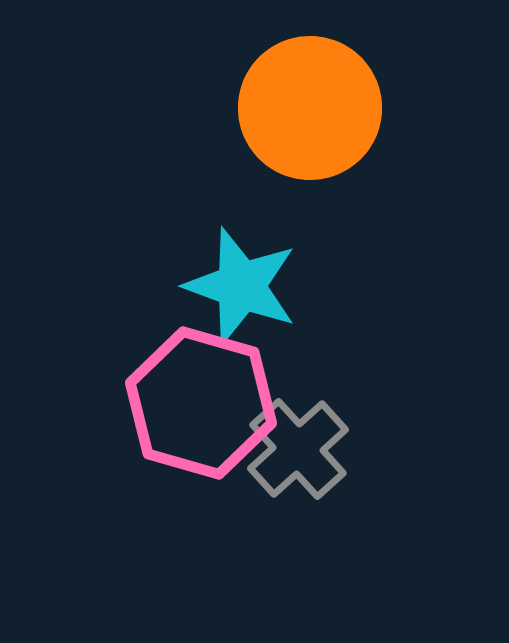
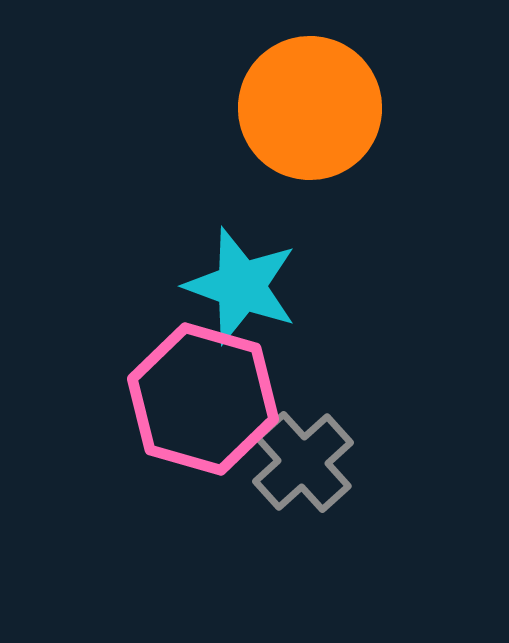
pink hexagon: moved 2 px right, 4 px up
gray cross: moved 5 px right, 13 px down
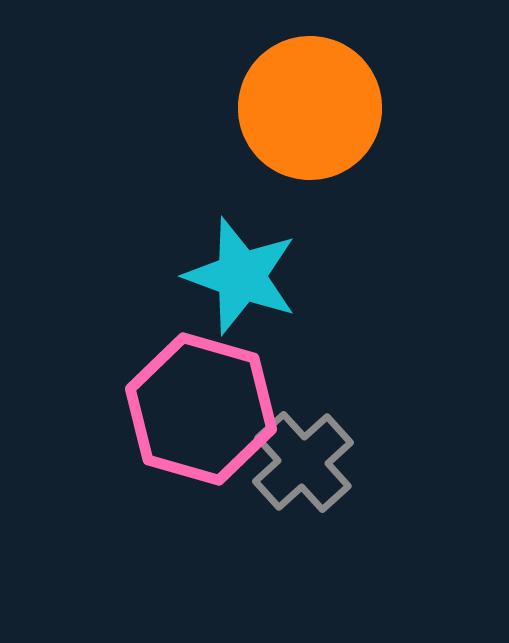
cyan star: moved 10 px up
pink hexagon: moved 2 px left, 10 px down
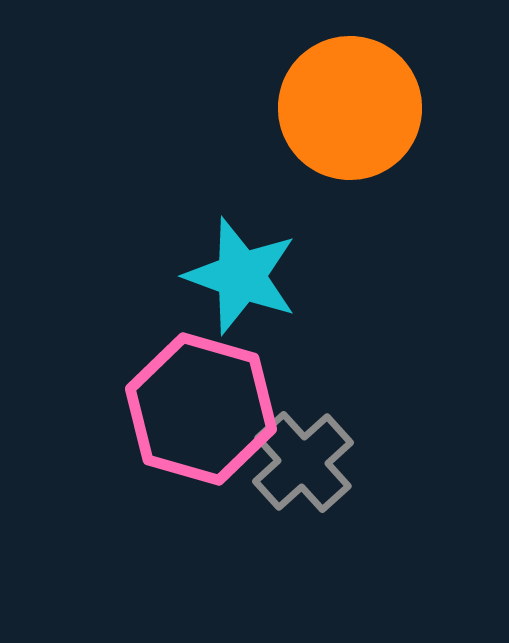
orange circle: moved 40 px right
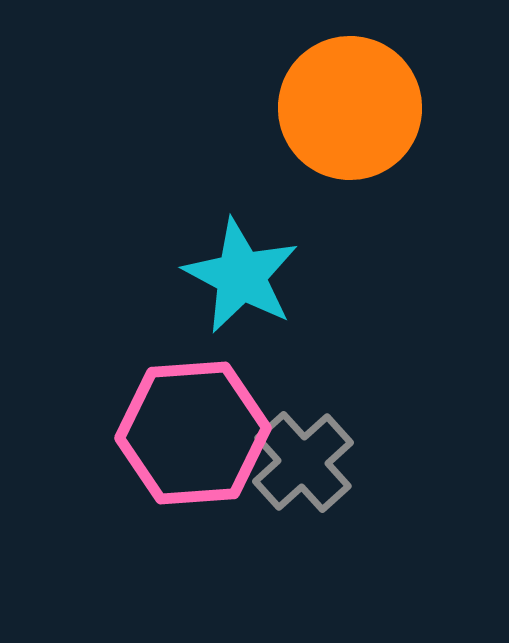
cyan star: rotated 8 degrees clockwise
pink hexagon: moved 8 px left, 24 px down; rotated 20 degrees counterclockwise
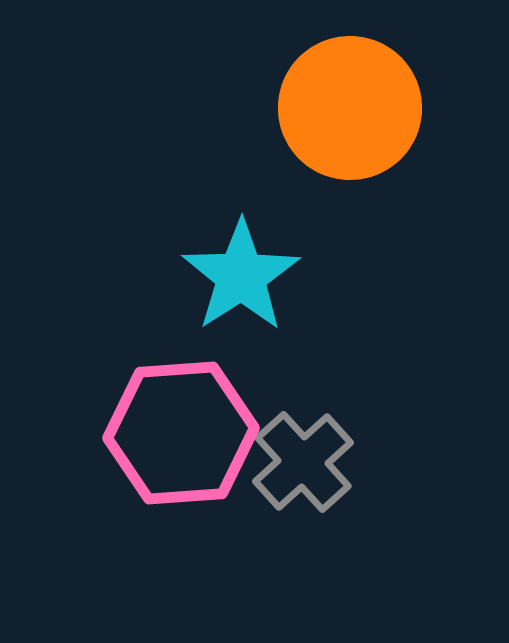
cyan star: rotated 11 degrees clockwise
pink hexagon: moved 12 px left
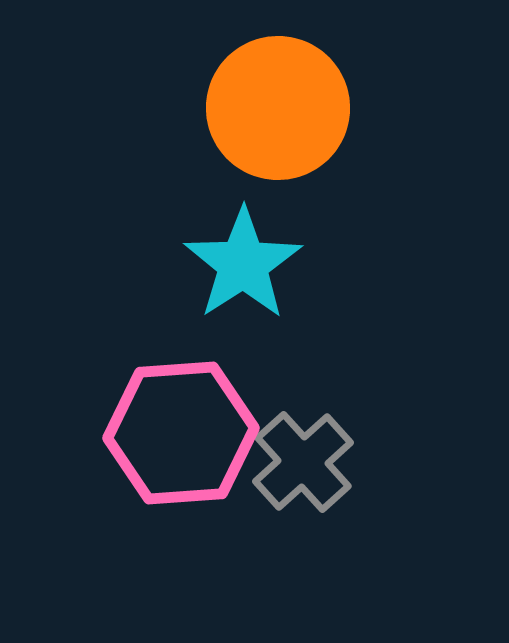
orange circle: moved 72 px left
cyan star: moved 2 px right, 12 px up
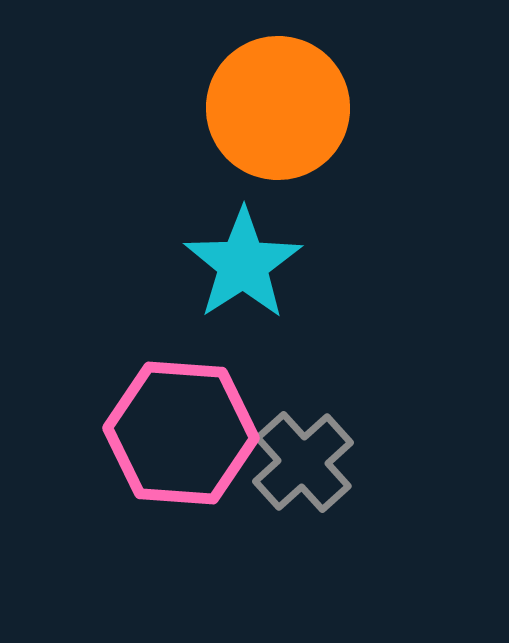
pink hexagon: rotated 8 degrees clockwise
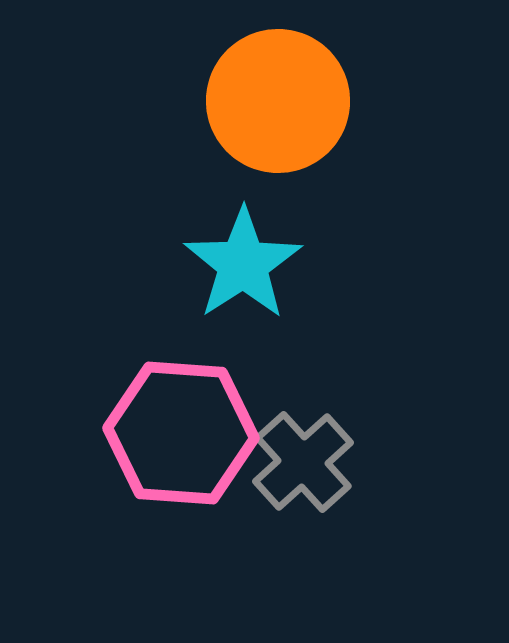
orange circle: moved 7 px up
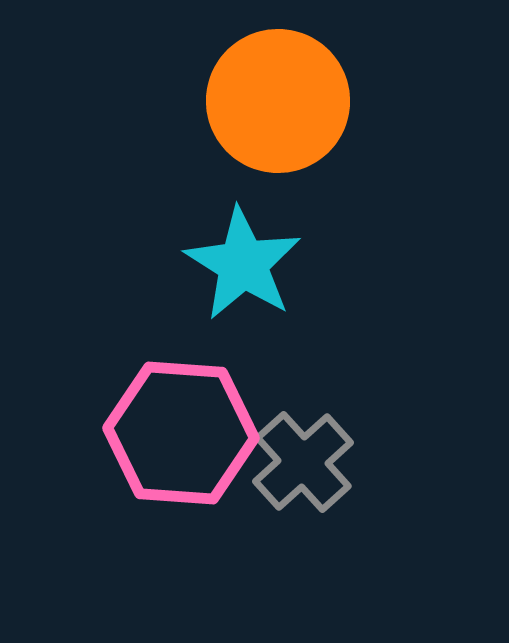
cyan star: rotated 7 degrees counterclockwise
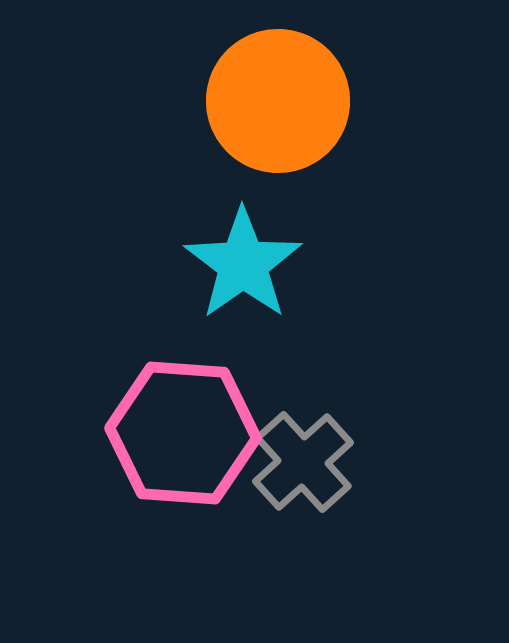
cyan star: rotated 5 degrees clockwise
pink hexagon: moved 2 px right
